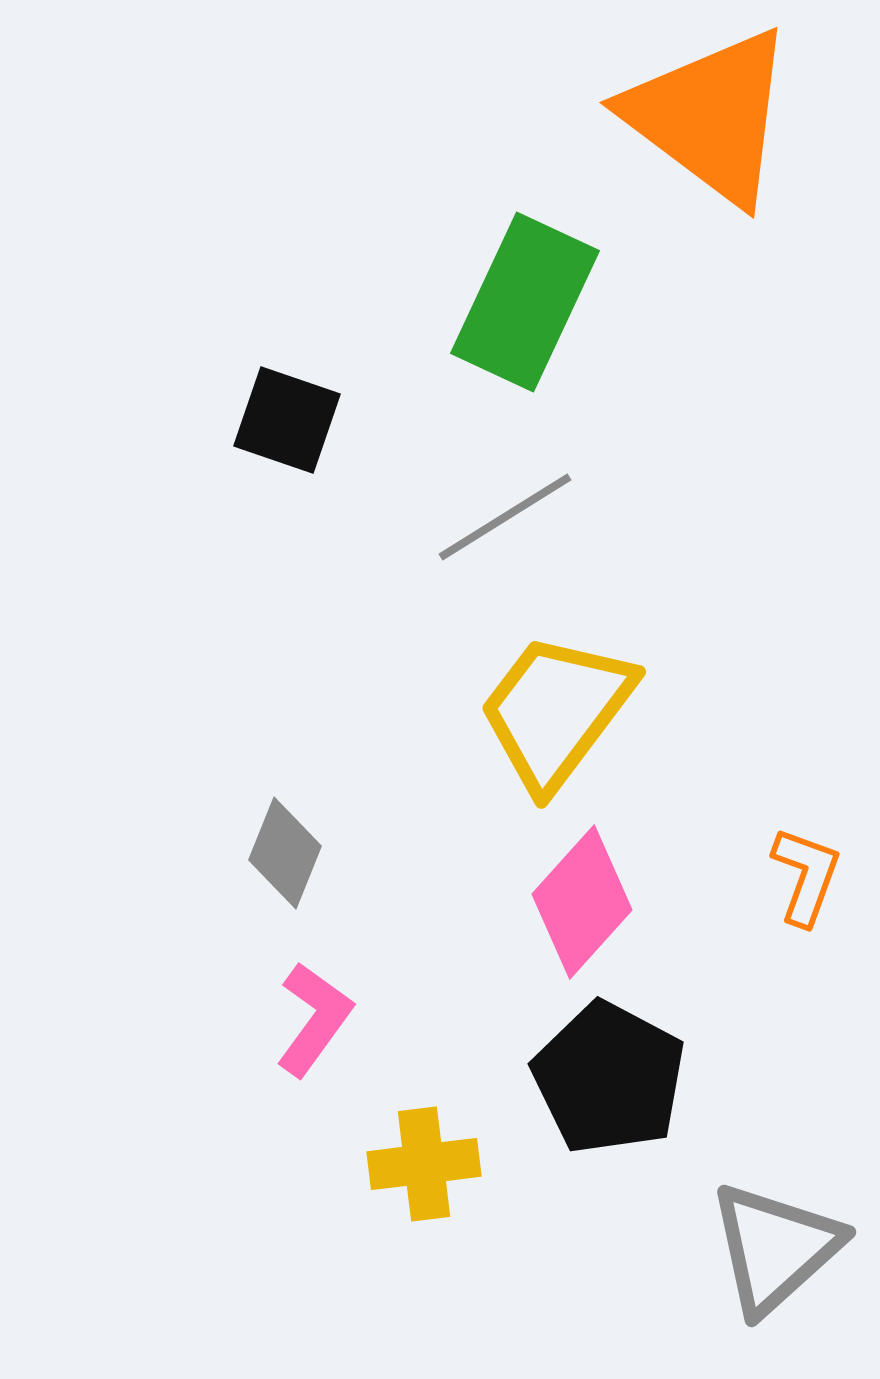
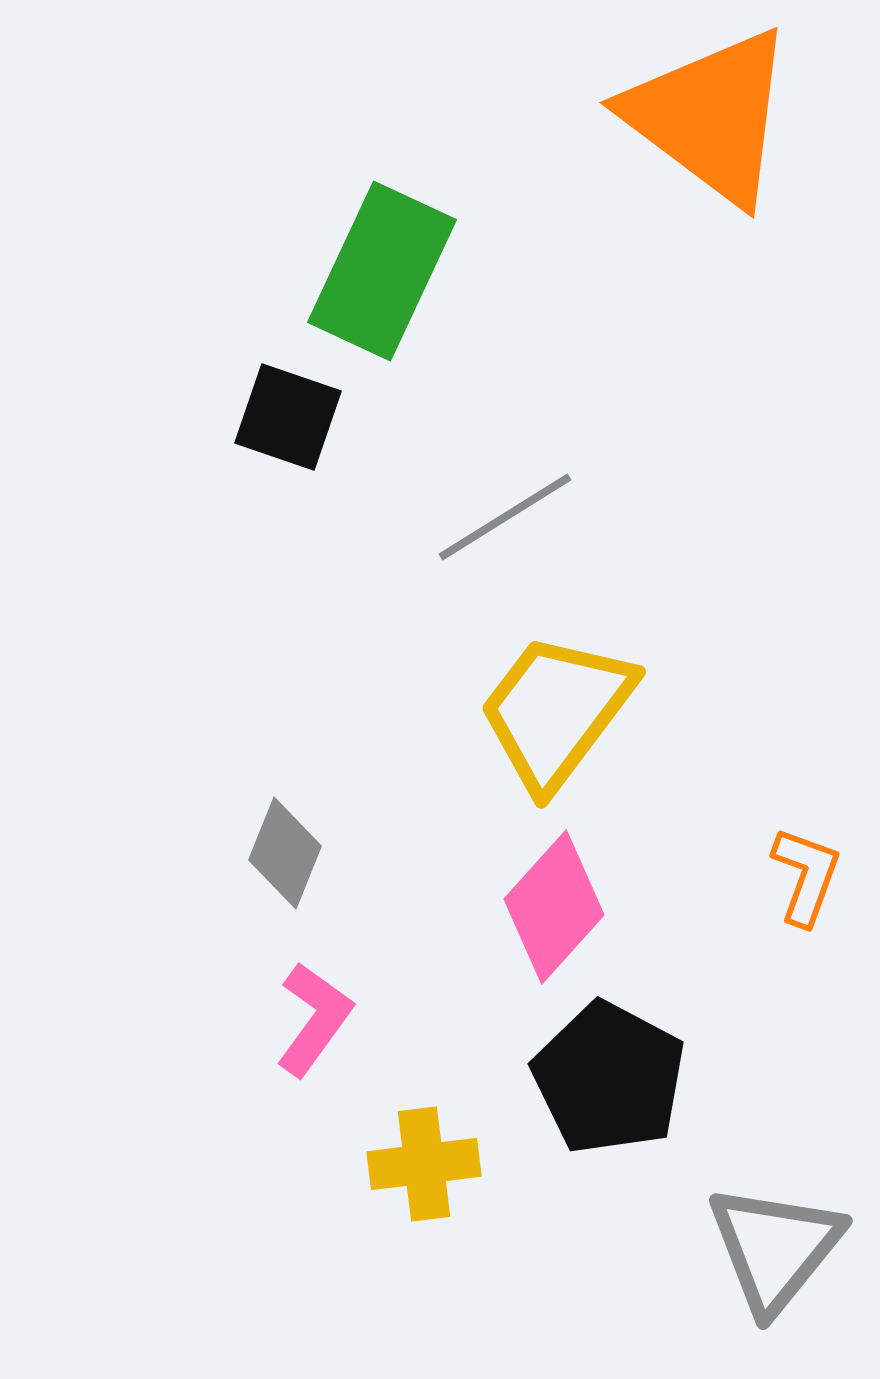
green rectangle: moved 143 px left, 31 px up
black square: moved 1 px right, 3 px up
pink diamond: moved 28 px left, 5 px down
gray triangle: rotated 9 degrees counterclockwise
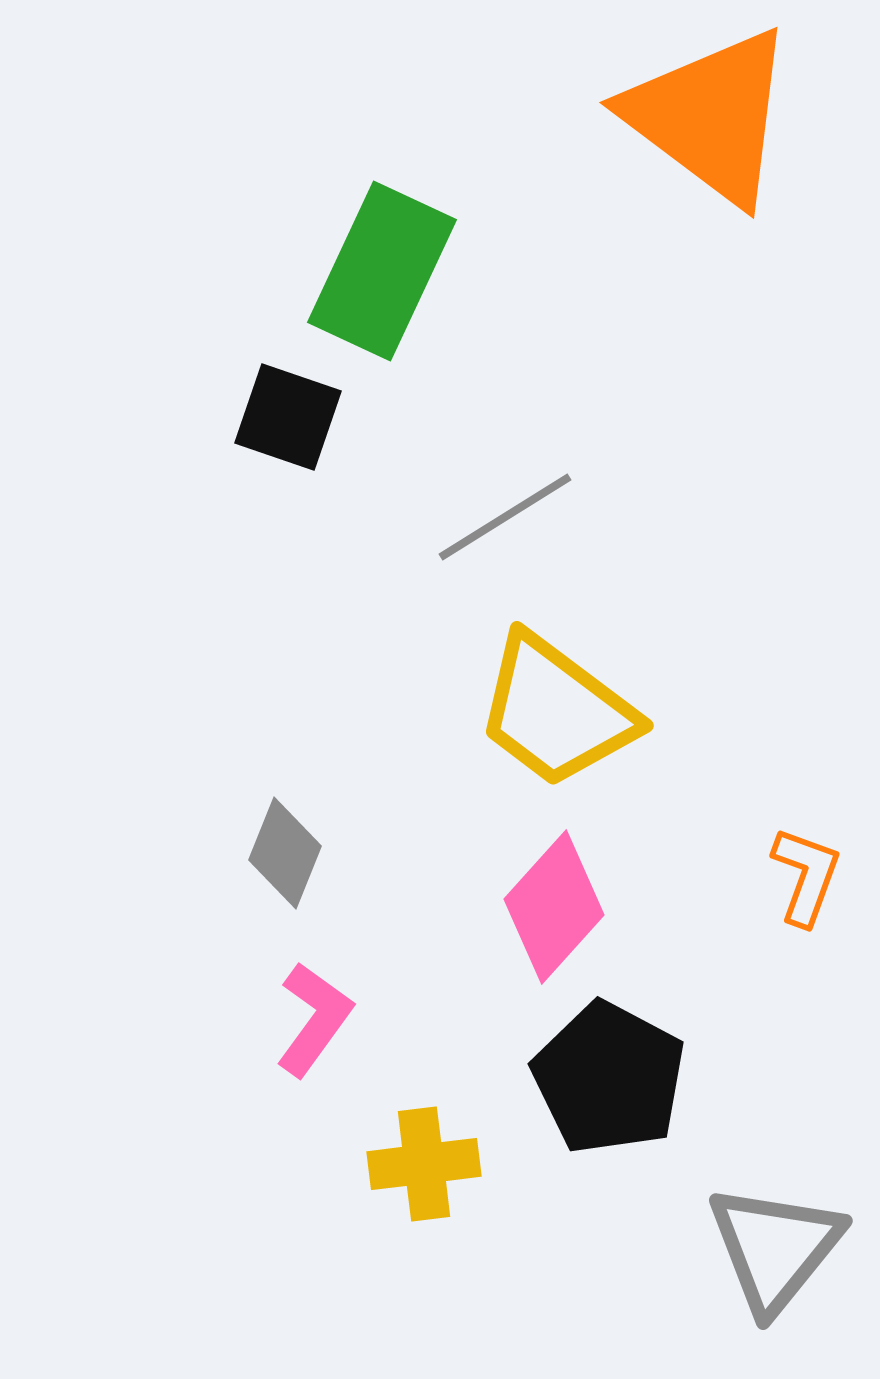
yellow trapezoid: rotated 90 degrees counterclockwise
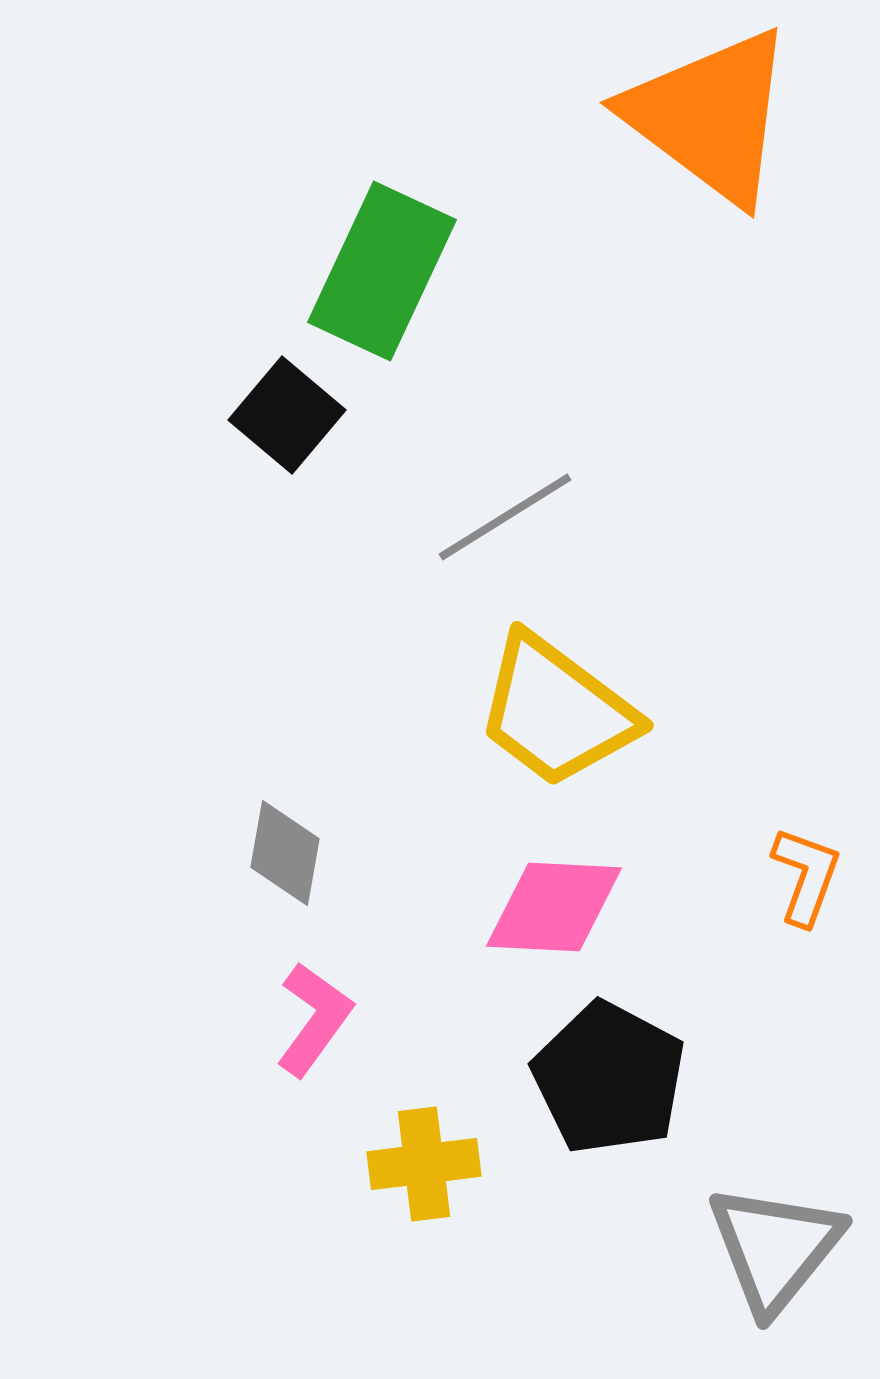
black square: moved 1 px left, 2 px up; rotated 21 degrees clockwise
gray diamond: rotated 12 degrees counterclockwise
pink diamond: rotated 51 degrees clockwise
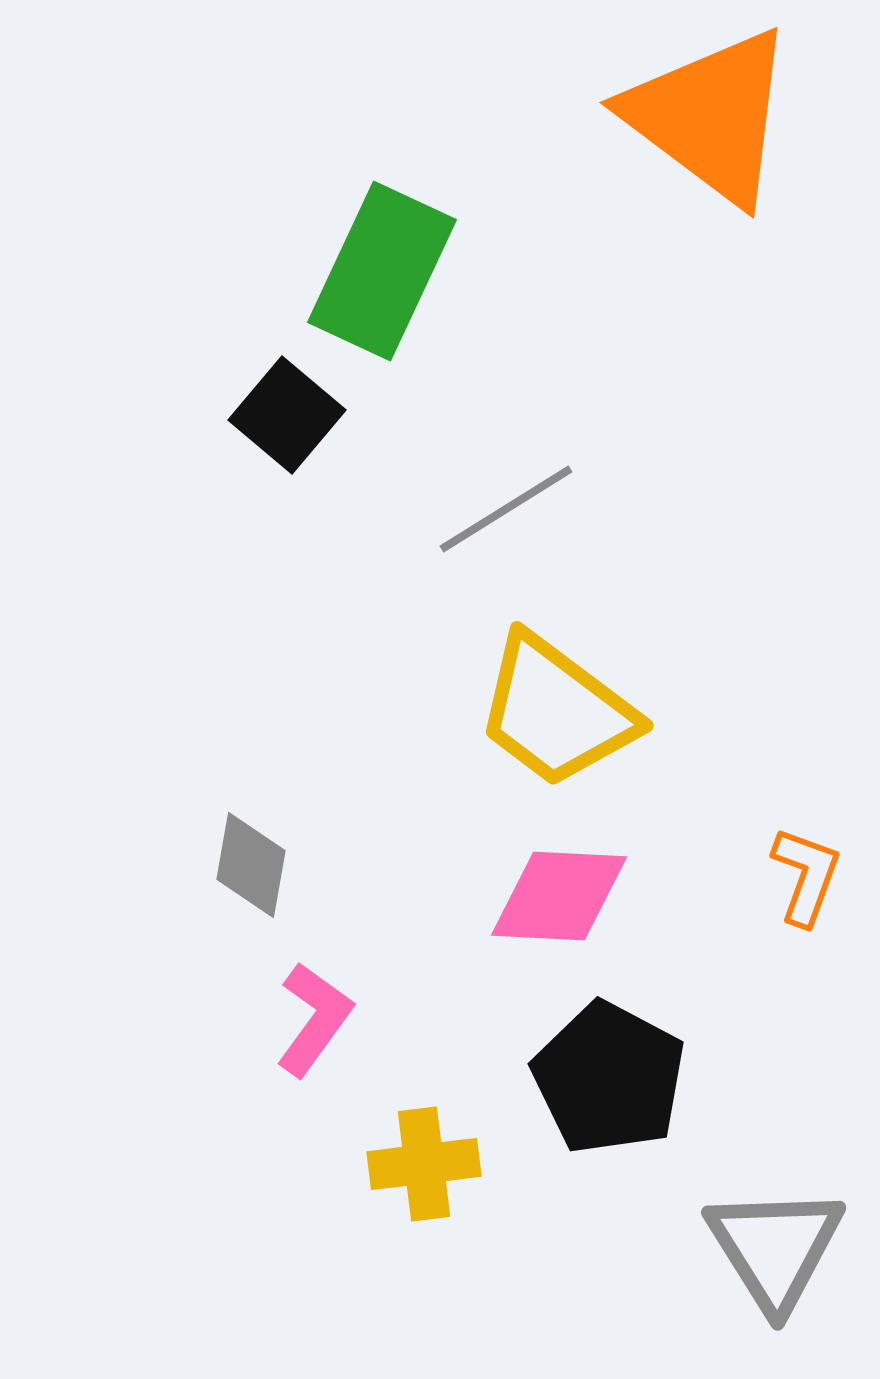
gray line: moved 1 px right, 8 px up
gray diamond: moved 34 px left, 12 px down
pink diamond: moved 5 px right, 11 px up
gray triangle: rotated 11 degrees counterclockwise
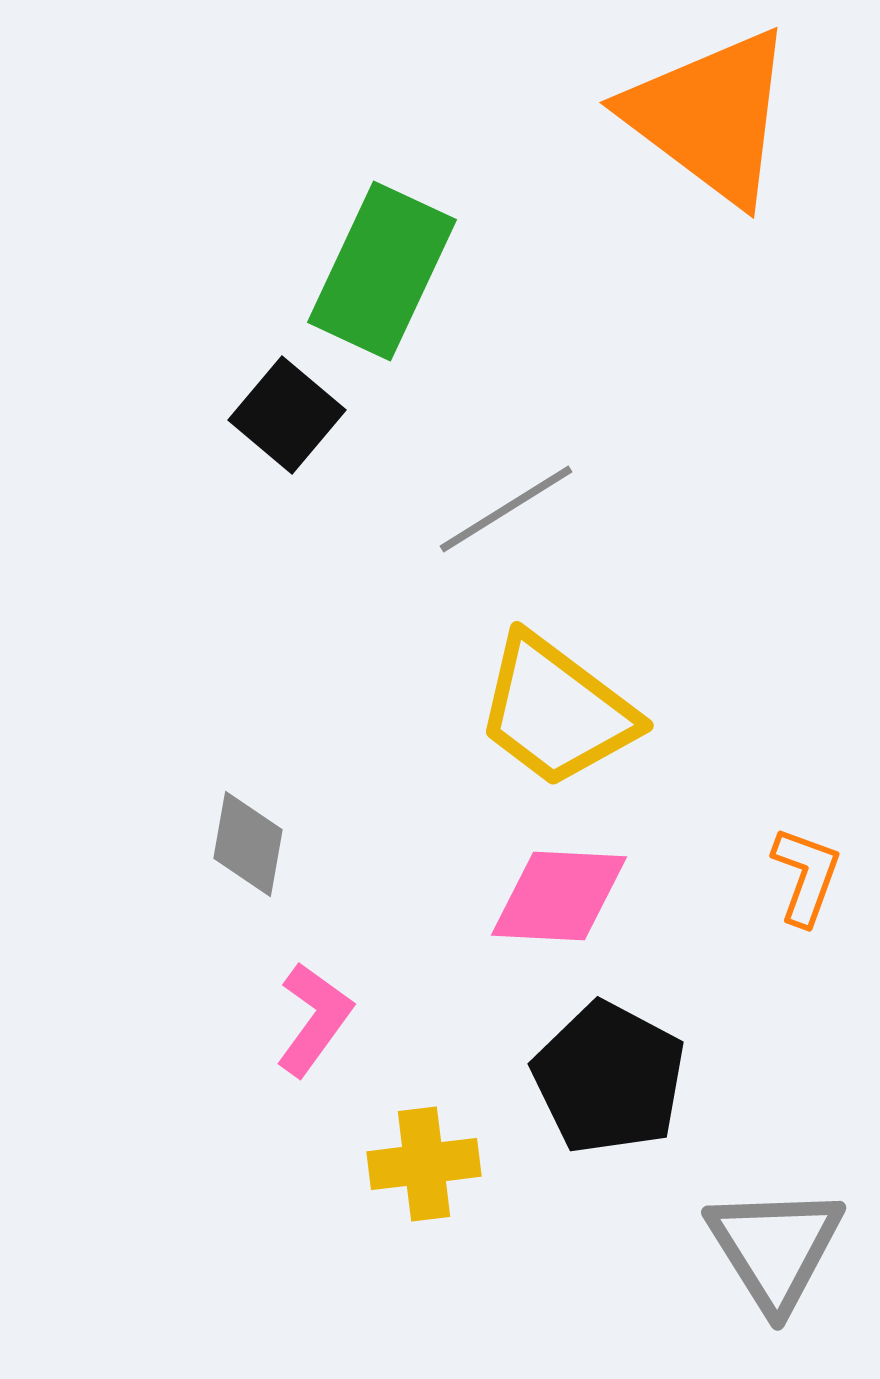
gray diamond: moved 3 px left, 21 px up
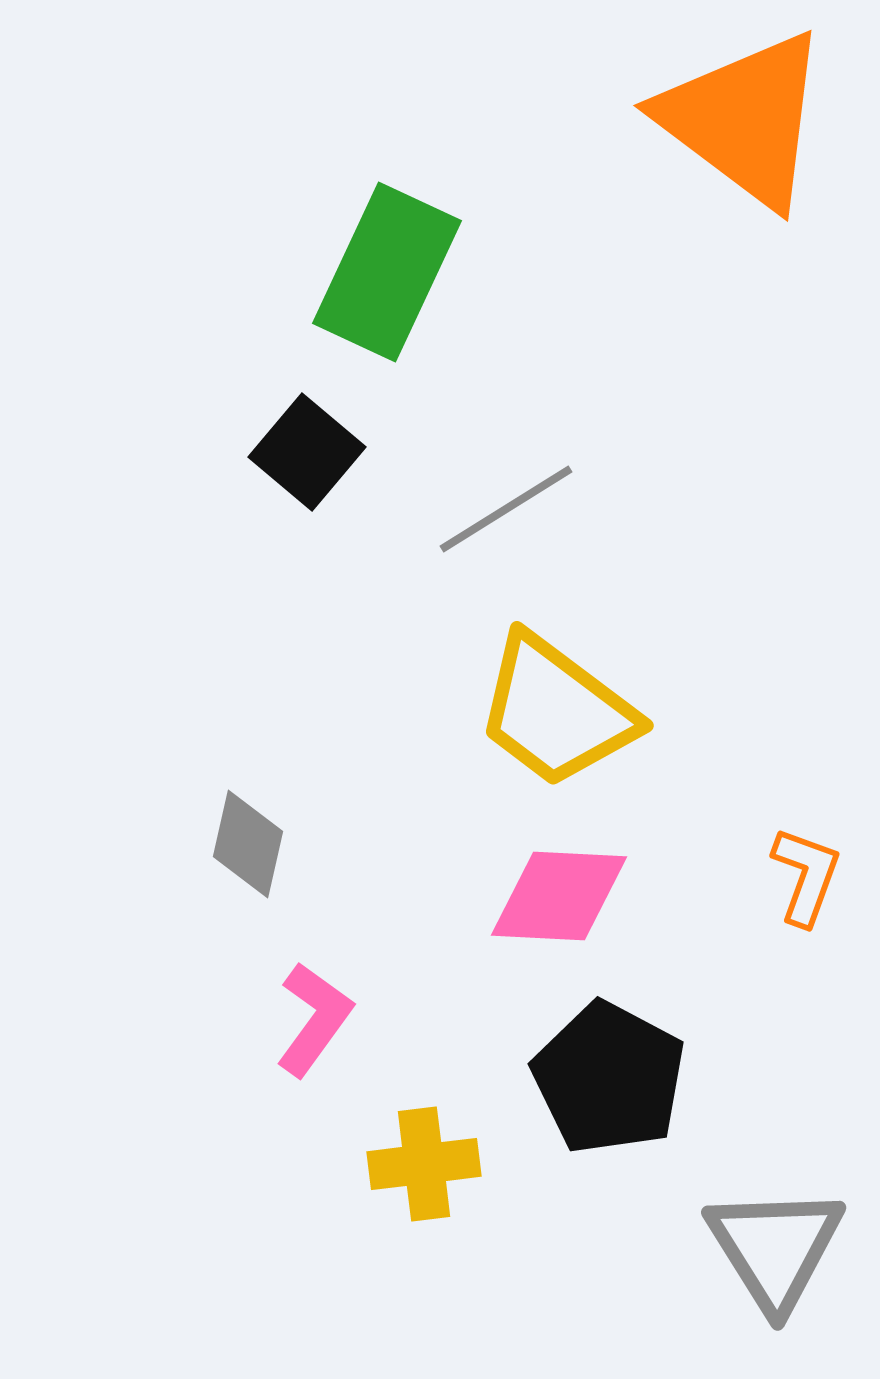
orange triangle: moved 34 px right, 3 px down
green rectangle: moved 5 px right, 1 px down
black square: moved 20 px right, 37 px down
gray diamond: rotated 3 degrees clockwise
